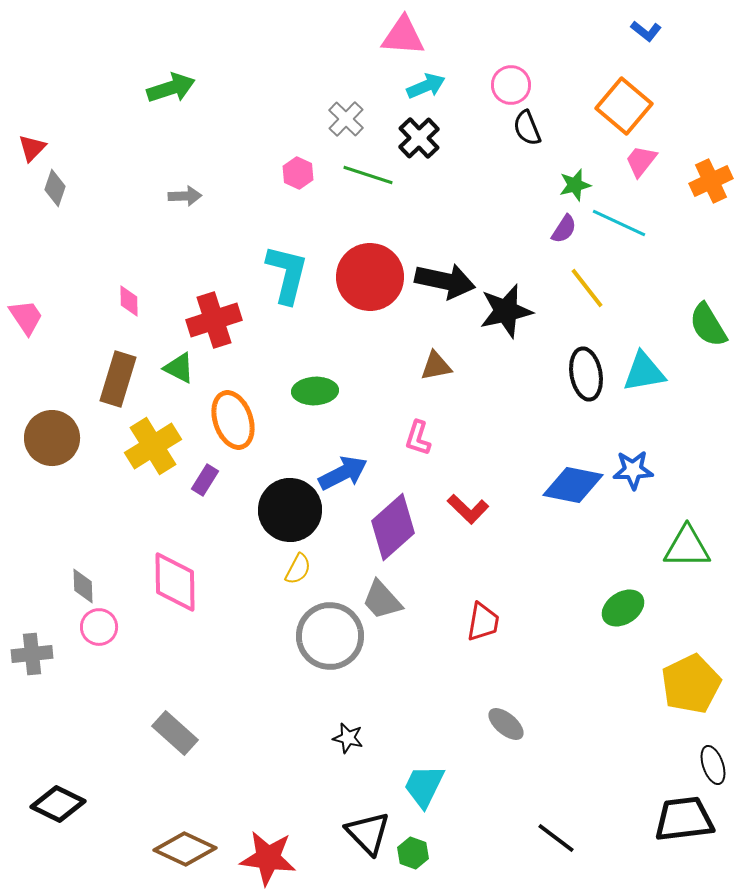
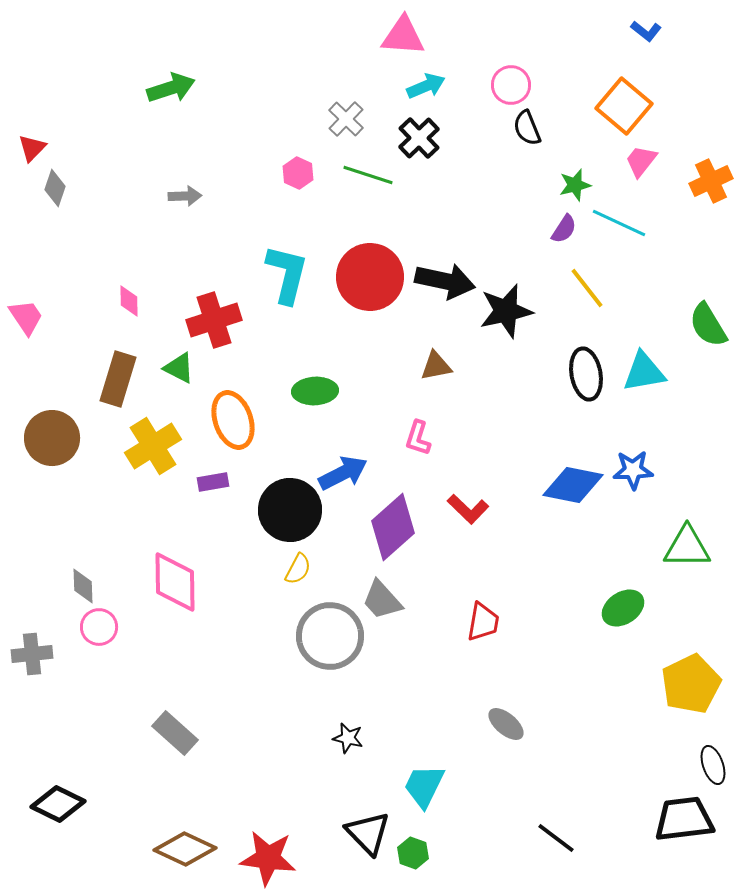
purple rectangle at (205, 480): moved 8 px right, 2 px down; rotated 48 degrees clockwise
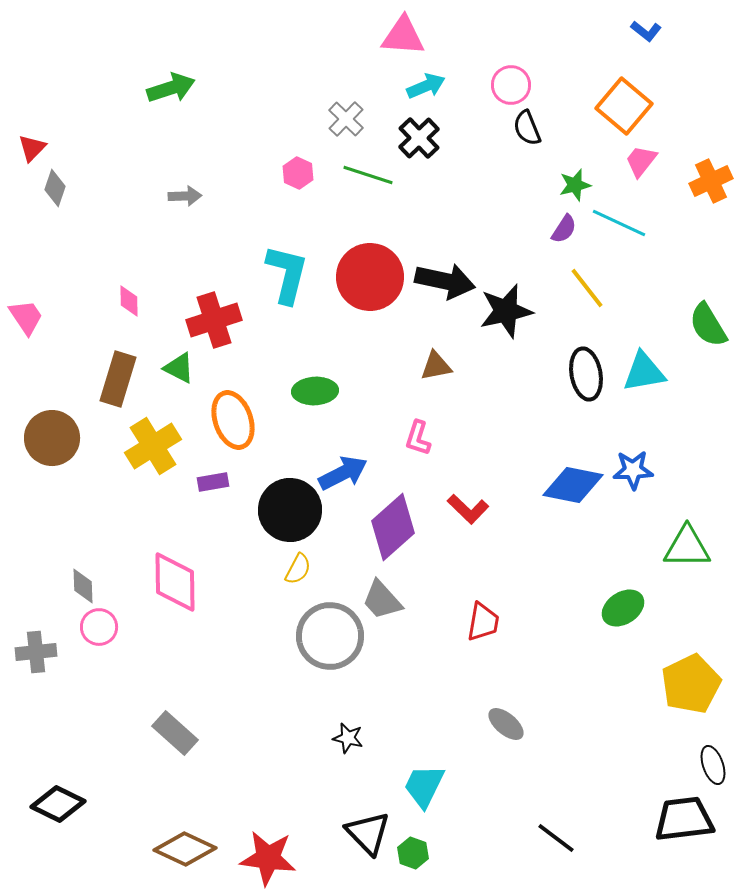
gray cross at (32, 654): moved 4 px right, 2 px up
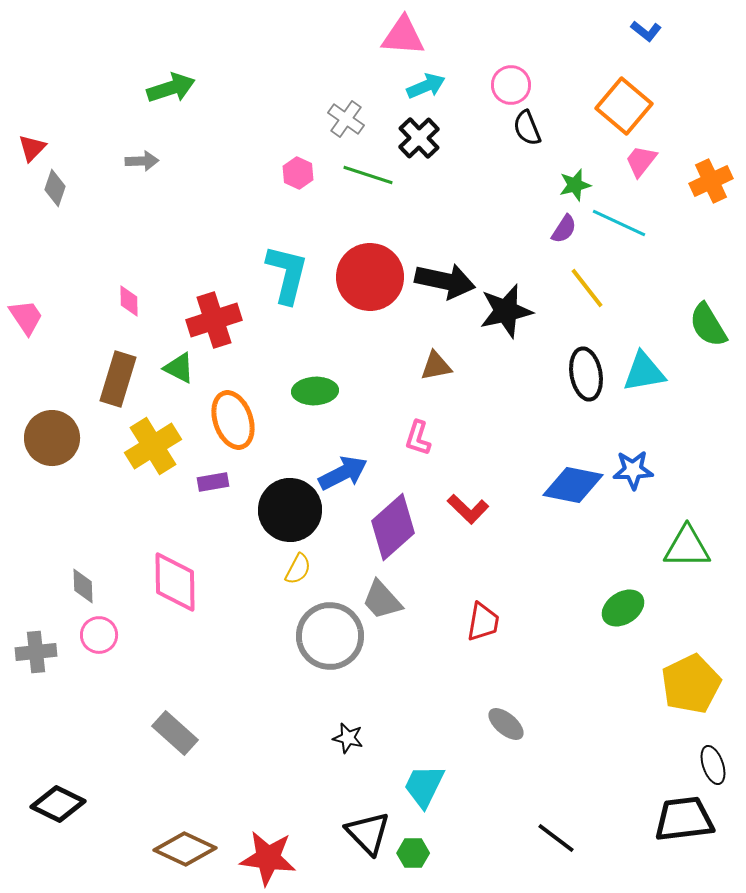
gray cross at (346, 119): rotated 9 degrees counterclockwise
gray arrow at (185, 196): moved 43 px left, 35 px up
pink circle at (99, 627): moved 8 px down
green hexagon at (413, 853): rotated 20 degrees counterclockwise
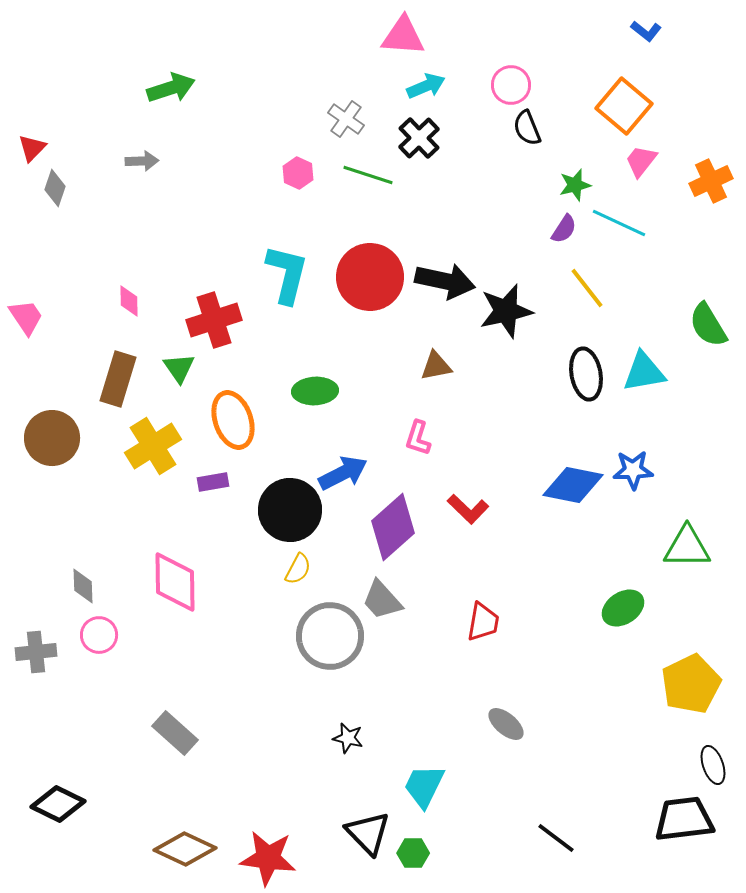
green triangle at (179, 368): rotated 28 degrees clockwise
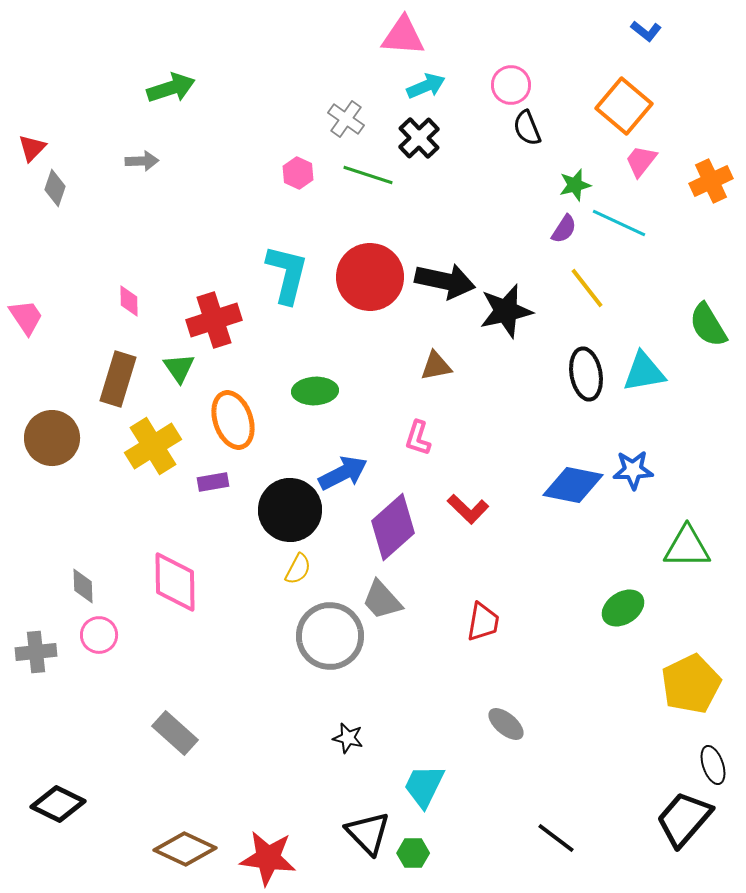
black trapezoid at (684, 819): rotated 42 degrees counterclockwise
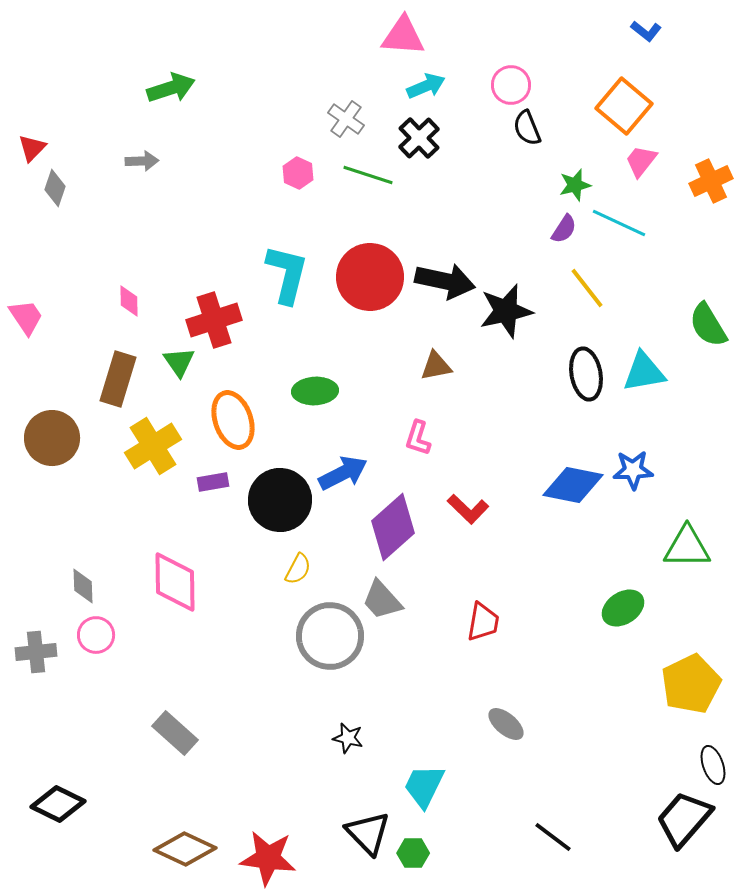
green triangle at (179, 368): moved 6 px up
black circle at (290, 510): moved 10 px left, 10 px up
pink circle at (99, 635): moved 3 px left
black line at (556, 838): moved 3 px left, 1 px up
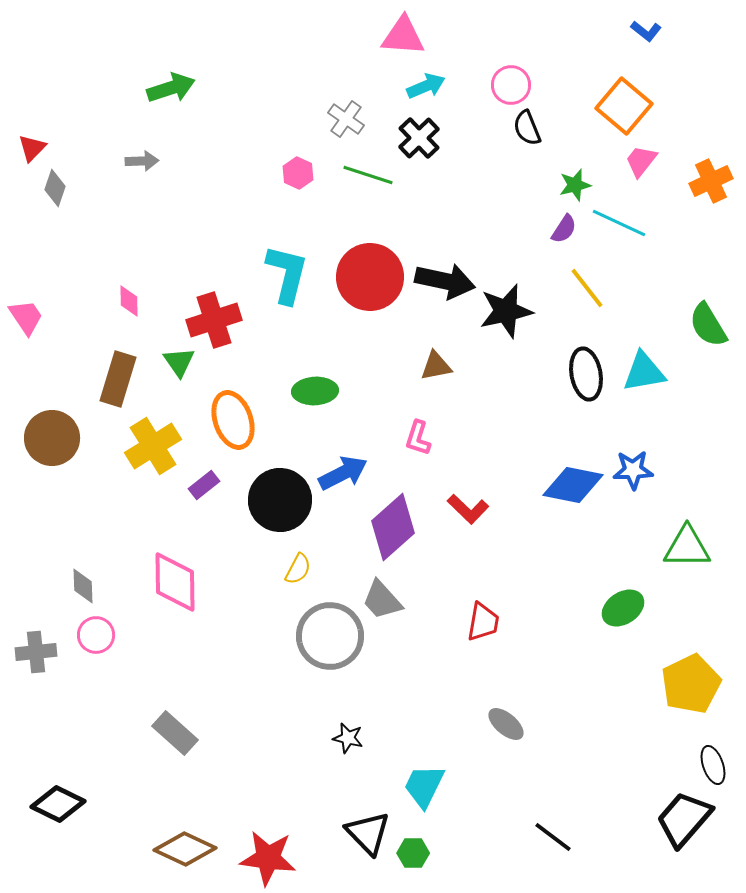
purple rectangle at (213, 482): moved 9 px left, 3 px down; rotated 28 degrees counterclockwise
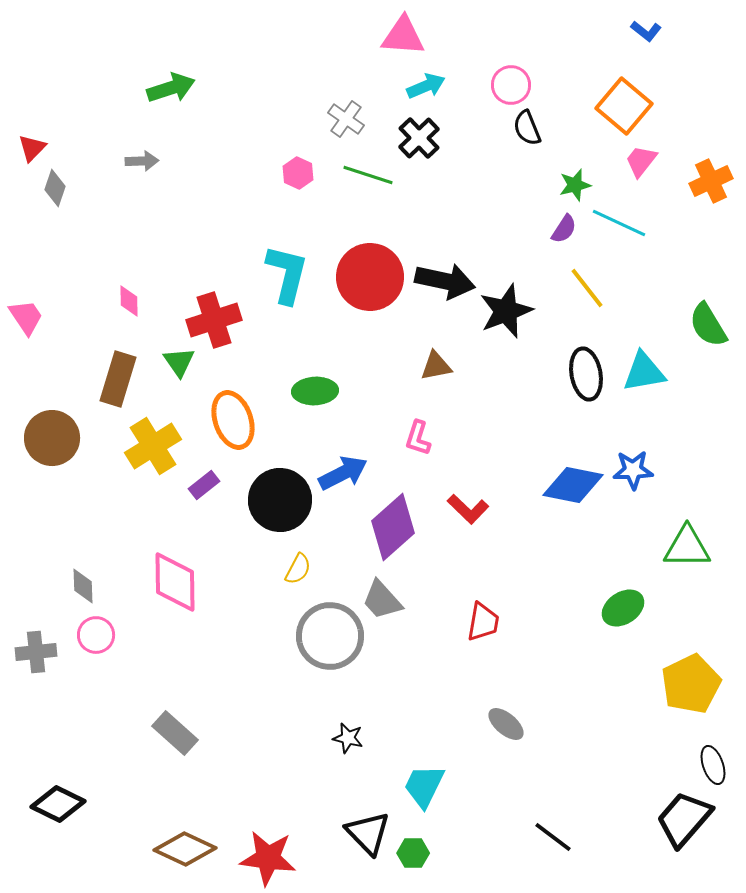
black star at (506, 311): rotated 8 degrees counterclockwise
